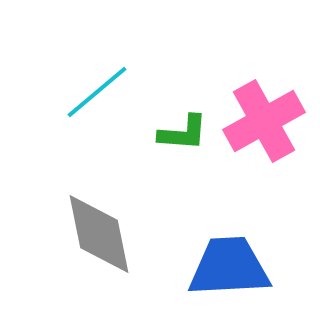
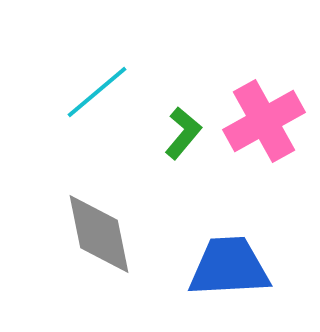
green L-shape: rotated 54 degrees counterclockwise
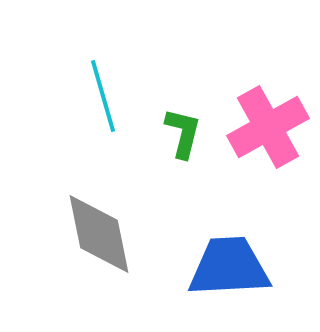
cyan line: moved 6 px right, 4 px down; rotated 66 degrees counterclockwise
pink cross: moved 4 px right, 6 px down
green L-shape: rotated 26 degrees counterclockwise
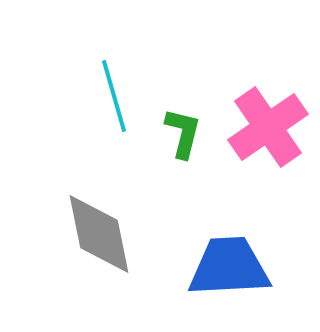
cyan line: moved 11 px right
pink cross: rotated 6 degrees counterclockwise
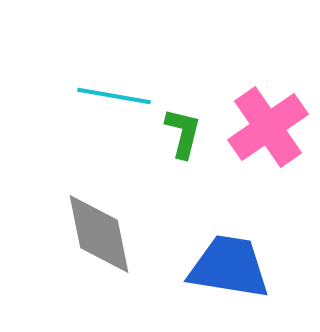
cyan line: rotated 64 degrees counterclockwise
blue trapezoid: rotated 12 degrees clockwise
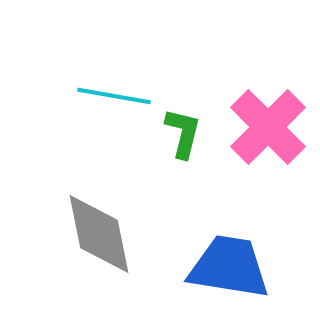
pink cross: rotated 10 degrees counterclockwise
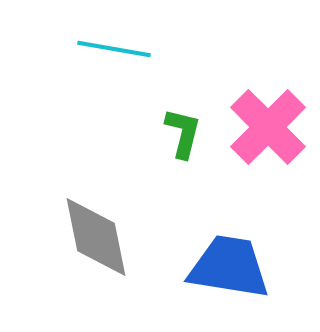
cyan line: moved 47 px up
gray diamond: moved 3 px left, 3 px down
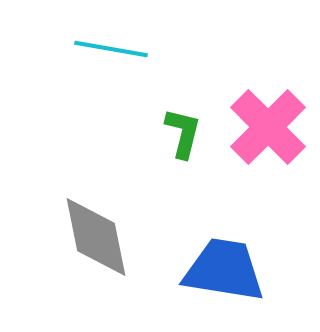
cyan line: moved 3 px left
blue trapezoid: moved 5 px left, 3 px down
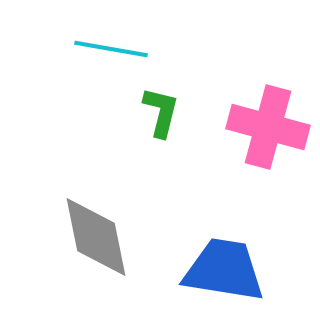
pink cross: rotated 30 degrees counterclockwise
green L-shape: moved 22 px left, 21 px up
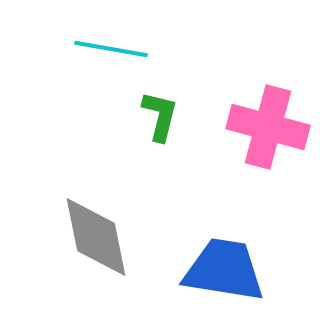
green L-shape: moved 1 px left, 4 px down
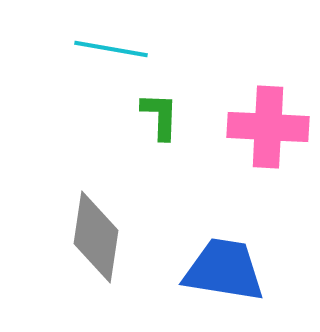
green L-shape: rotated 12 degrees counterclockwise
pink cross: rotated 12 degrees counterclockwise
gray diamond: rotated 20 degrees clockwise
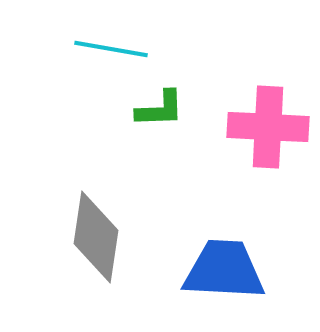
green L-shape: moved 7 px up; rotated 86 degrees clockwise
blue trapezoid: rotated 6 degrees counterclockwise
